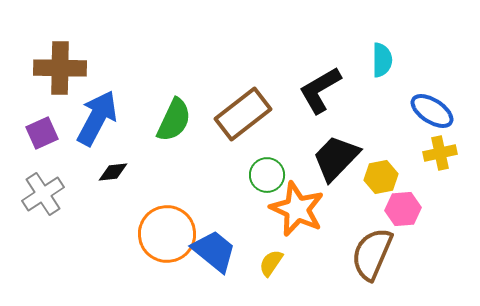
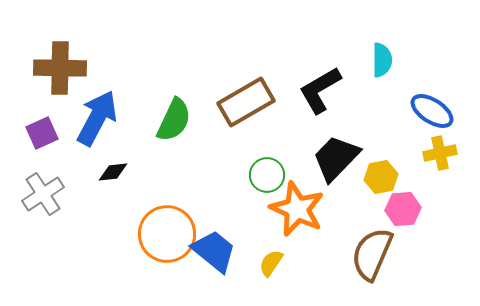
brown rectangle: moved 3 px right, 12 px up; rotated 8 degrees clockwise
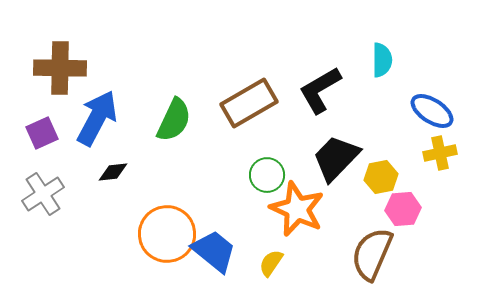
brown rectangle: moved 3 px right, 1 px down
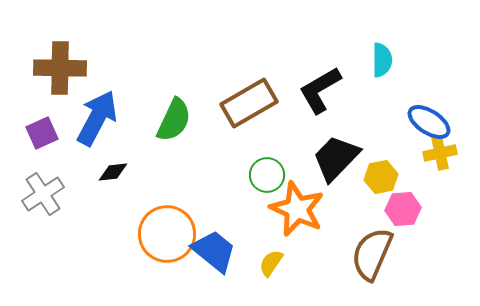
blue ellipse: moved 3 px left, 11 px down
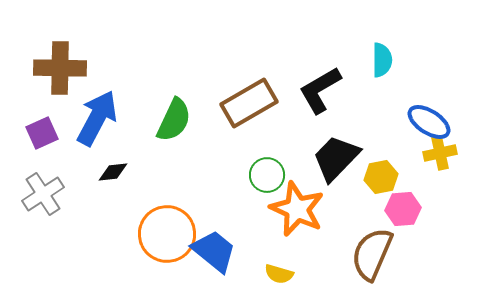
yellow semicircle: moved 8 px right, 11 px down; rotated 108 degrees counterclockwise
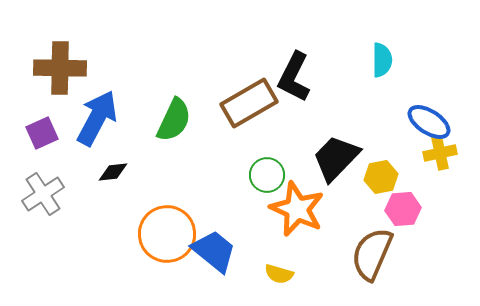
black L-shape: moved 26 px left, 13 px up; rotated 33 degrees counterclockwise
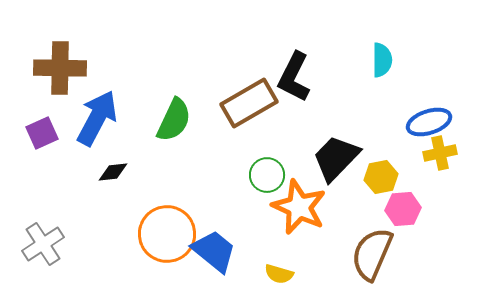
blue ellipse: rotated 51 degrees counterclockwise
gray cross: moved 50 px down
orange star: moved 2 px right, 2 px up
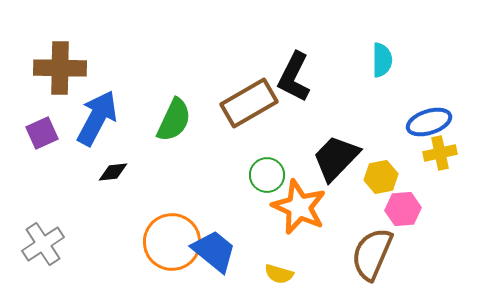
orange circle: moved 5 px right, 8 px down
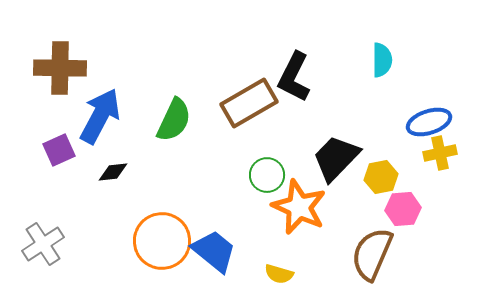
blue arrow: moved 3 px right, 2 px up
purple square: moved 17 px right, 17 px down
orange circle: moved 10 px left, 1 px up
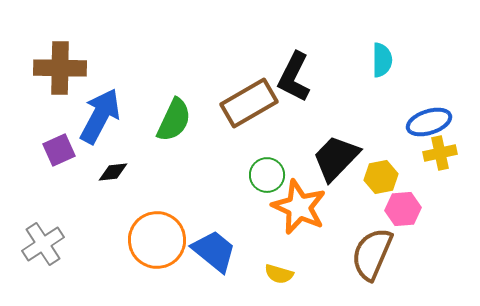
orange circle: moved 5 px left, 1 px up
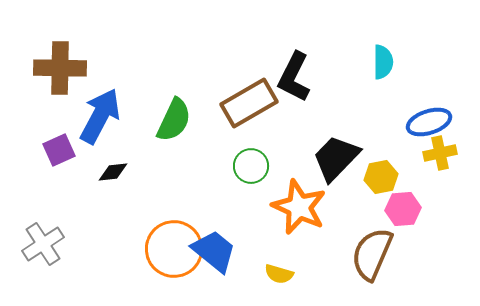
cyan semicircle: moved 1 px right, 2 px down
green circle: moved 16 px left, 9 px up
orange circle: moved 17 px right, 9 px down
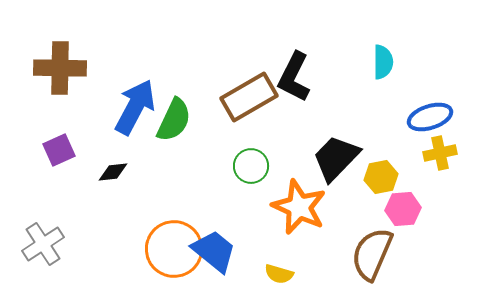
brown rectangle: moved 6 px up
blue arrow: moved 35 px right, 9 px up
blue ellipse: moved 1 px right, 5 px up
